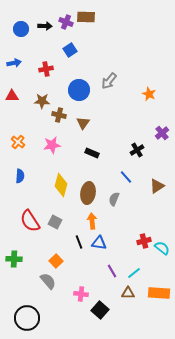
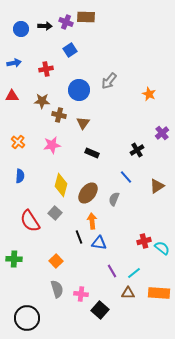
brown ellipse at (88, 193): rotated 30 degrees clockwise
gray square at (55, 222): moved 9 px up; rotated 16 degrees clockwise
black line at (79, 242): moved 5 px up
gray semicircle at (48, 281): moved 9 px right, 8 px down; rotated 24 degrees clockwise
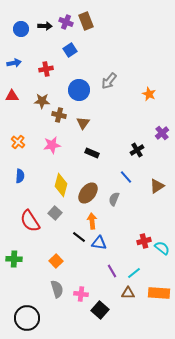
brown rectangle at (86, 17): moved 4 px down; rotated 66 degrees clockwise
black line at (79, 237): rotated 32 degrees counterclockwise
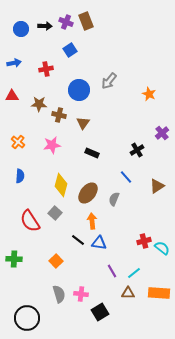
brown star at (42, 101): moved 3 px left, 3 px down
black line at (79, 237): moved 1 px left, 3 px down
gray semicircle at (57, 289): moved 2 px right, 5 px down
black square at (100, 310): moved 2 px down; rotated 18 degrees clockwise
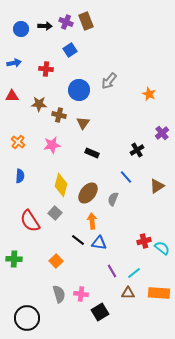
red cross at (46, 69): rotated 16 degrees clockwise
gray semicircle at (114, 199): moved 1 px left
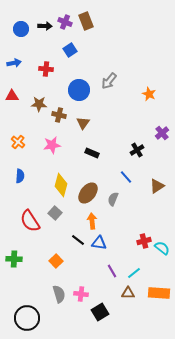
purple cross at (66, 22): moved 1 px left
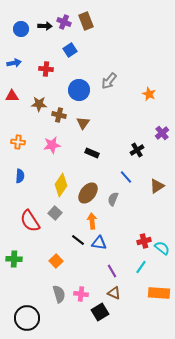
purple cross at (65, 22): moved 1 px left
orange cross at (18, 142): rotated 32 degrees counterclockwise
yellow diamond at (61, 185): rotated 20 degrees clockwise
cyan line at (134, 273): moved 7 px right, 6 px up; rotated 16 degrees counterclockwise
brown triangle at (128, 293): moved 14 px left; rotated 24 degrees clockwise
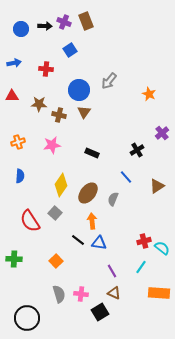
brown triangle at (83, 123): moved 1 px right, 11 px up
orange cross at (18, 142): rotated 24 degrees counterclockwise
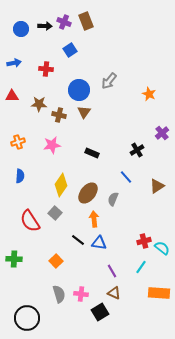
orange arrow at (92, 221): moved 2 px right, 2 px up
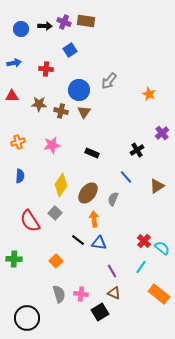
brown rectangle at (86, 21): rotated 60 degrees counterclockwise
brown cross at (59, 115): moved 2 px right, 4 px up
red cross at (144, 241): rotated 32 degrees counterclockwise
orange rectangle at (159, 293): moved 1 px down; rotated 35 degrees clockwise
